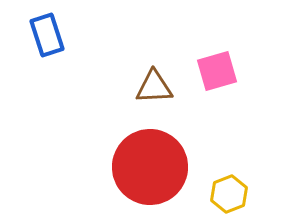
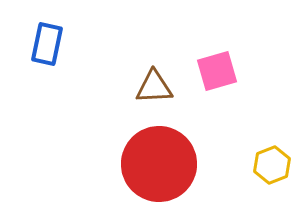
blue rectangle: moved 9 px down; rotated 30 degrees clockwise
red circle: moved 9 px right, 3 px up
yellow hexagon: moved 43 px right, 29 px up
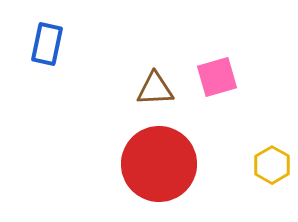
pink square: moved 6 px down
brown triangle: moved 1 px right, 2 px down
yellow hexagon: rotated 9 degrees counterclockwise
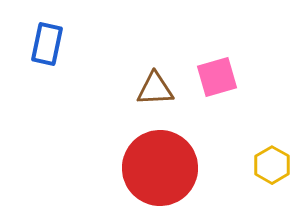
red circle: moved 1 px right, 4 px down
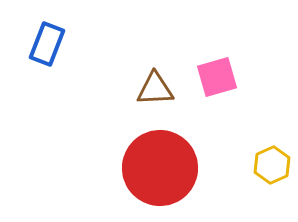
blue rectangle: rotated 9 degrees clockwise
yellow hexagon: rotated 6 degrees clockwise
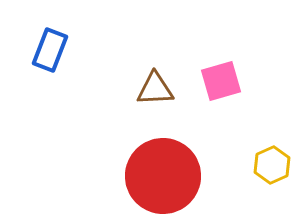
blue rectangle: moved 3 px right, 6 px down
pink square: moved 4 px right, 4 px down
red circle: moved 3 px right, 8 px down
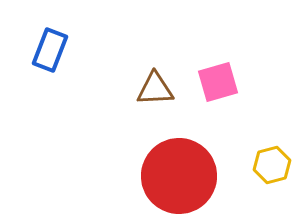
pink square: moved 3 px left, 1 px down
yellow hexagon: rotated 9 degrees clockwise
red circle: moved 16 px right
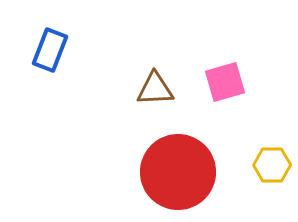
pink square: moved 7 px right
yellow hexagon: rotated 15 degrees clockwise
red circle: moved 1 px left, 4 px up
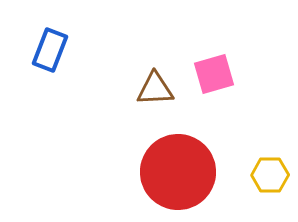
pink square: moved 11 px left, 8 px up
yellow hexagon: moved 2 px left, 10 px down
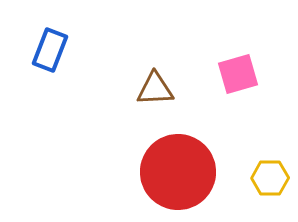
pink square: moved 24 px right
yellow hexagon: moved 3 px down
